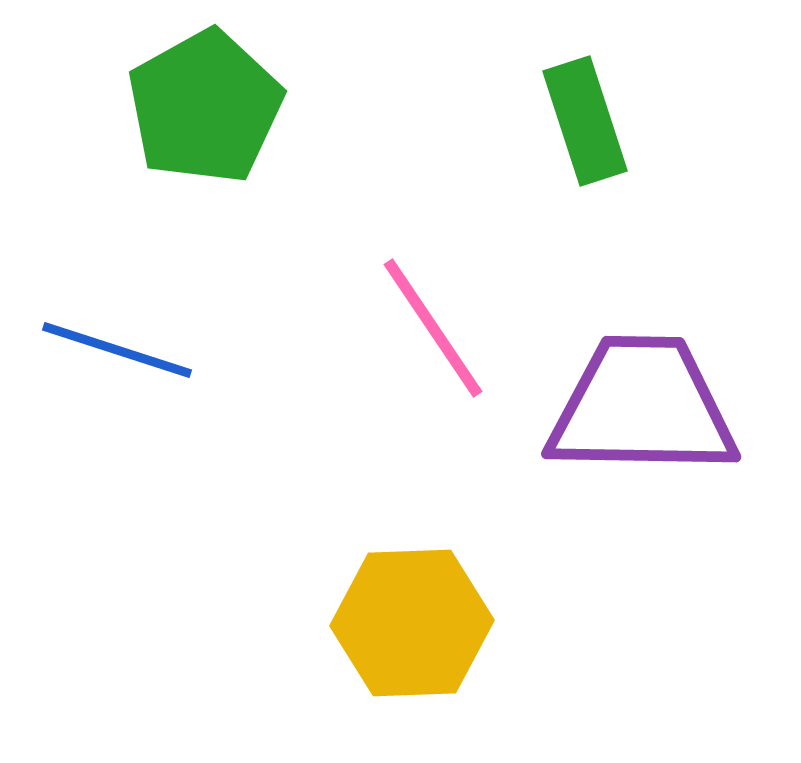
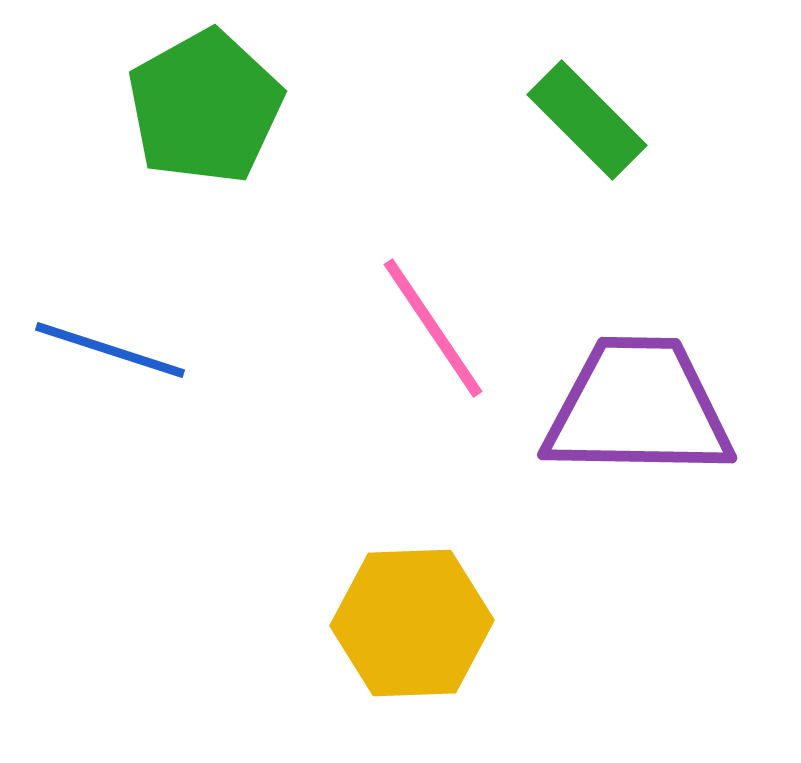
green rectangle: moved 2 px right, 1 px up; rotated 27 degrees counterclockwise
blue line: moved 7 px left
purple trapezoid: moved 4 px left, 1 px down
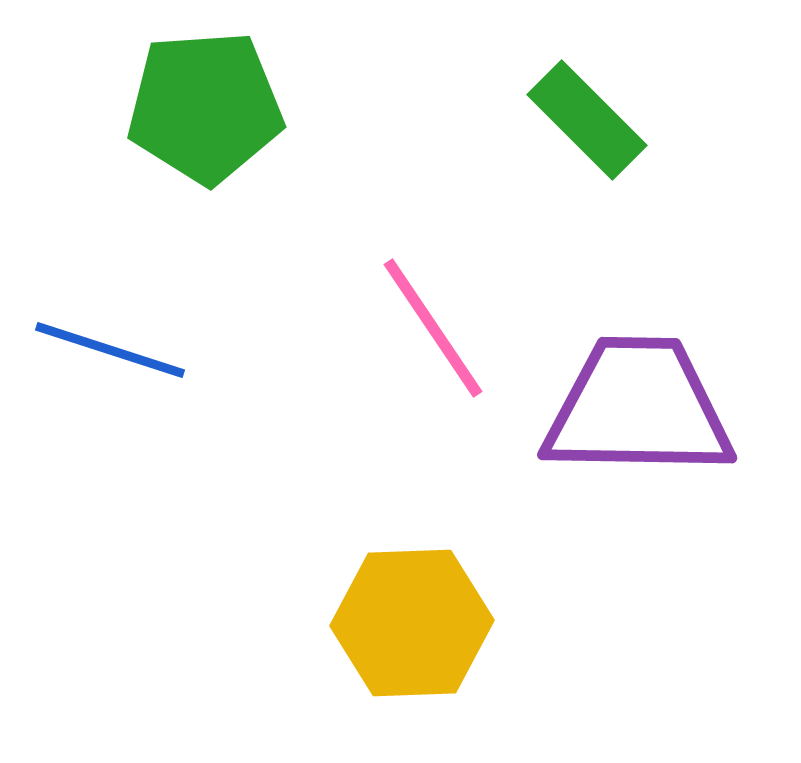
green pentagon: rotated 25 degrees clockwise
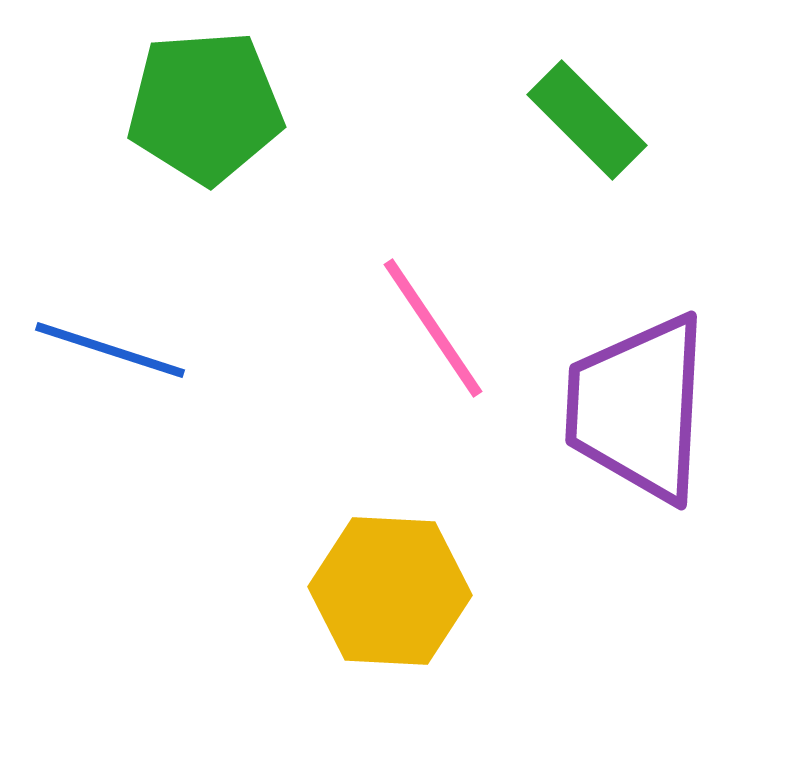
purple trapezoid: rotated 88 degrees counterclockwise
yellow hexagon: moved 22 px left, 32 px up; rotated 5 degrees clockwise
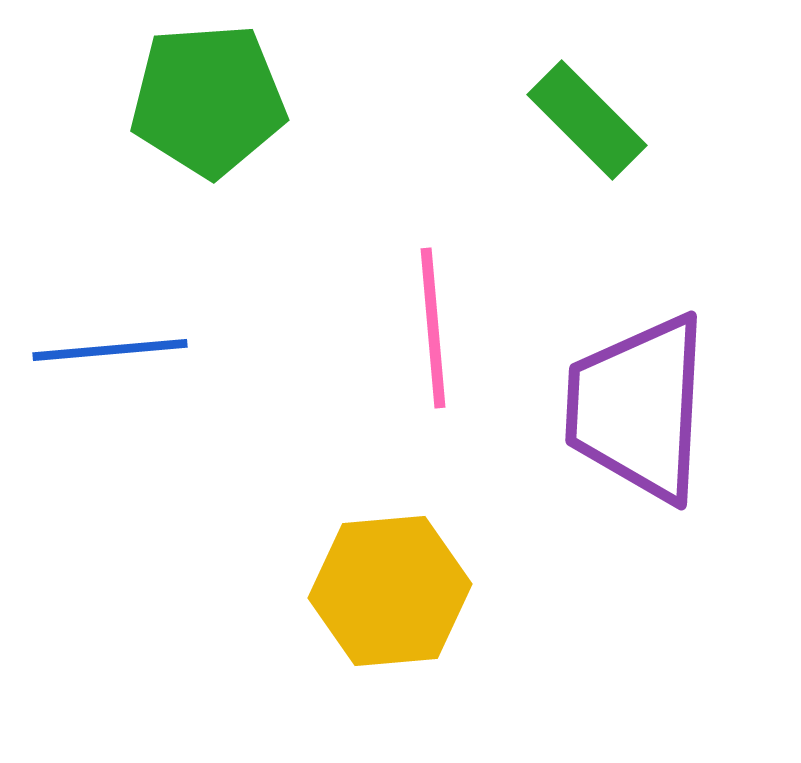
green pentagon: moved 3 px right, 7 px up
pink line: rotated 29 degrees clockwise
blue line: rotated 23 degrees counterclockwise
yellow hexagon: rotated 8 degrees counterclockwise
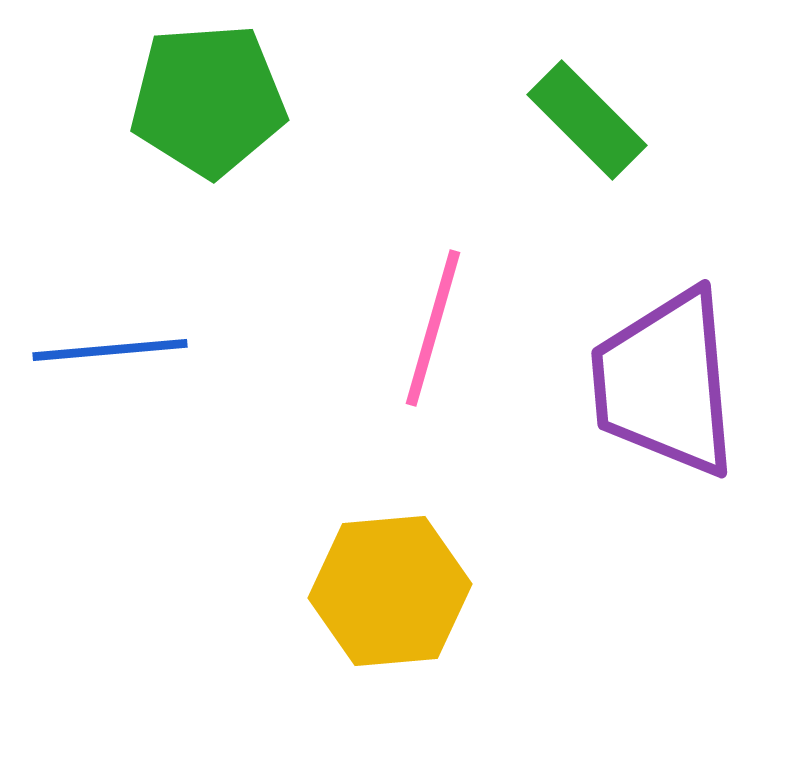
pink line: rotated 21 degrees clockwise
purple trapezoid: moved 27 px right, 25 px up; rotated 8 degrees counterclockwise
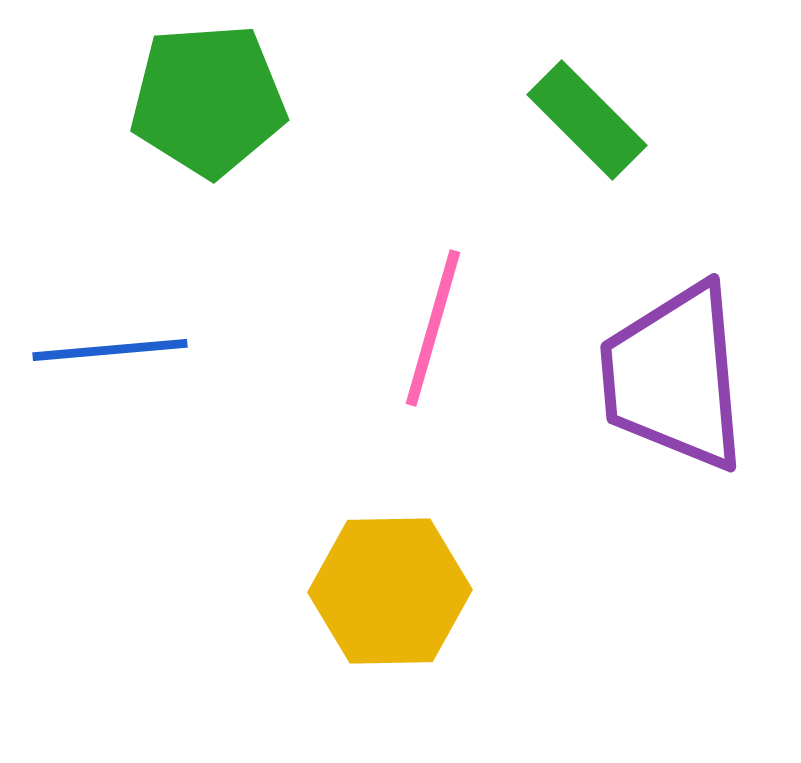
purple trapezoid: moved 9 px right, 6 px up
yellow hexagon: rotated 4 degrees clockwise
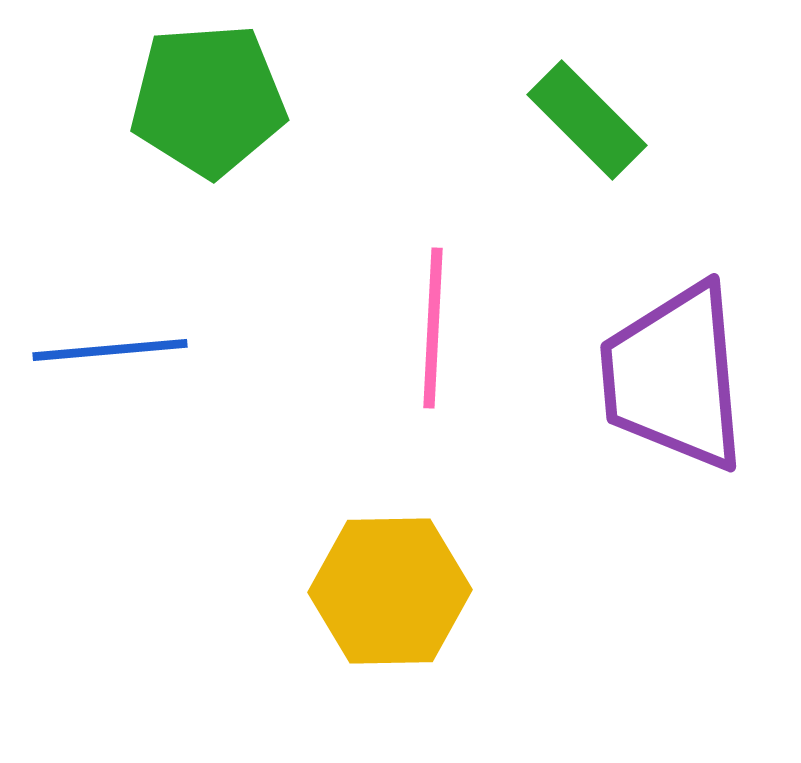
pink line: rotated 13 degrees counterclockwise
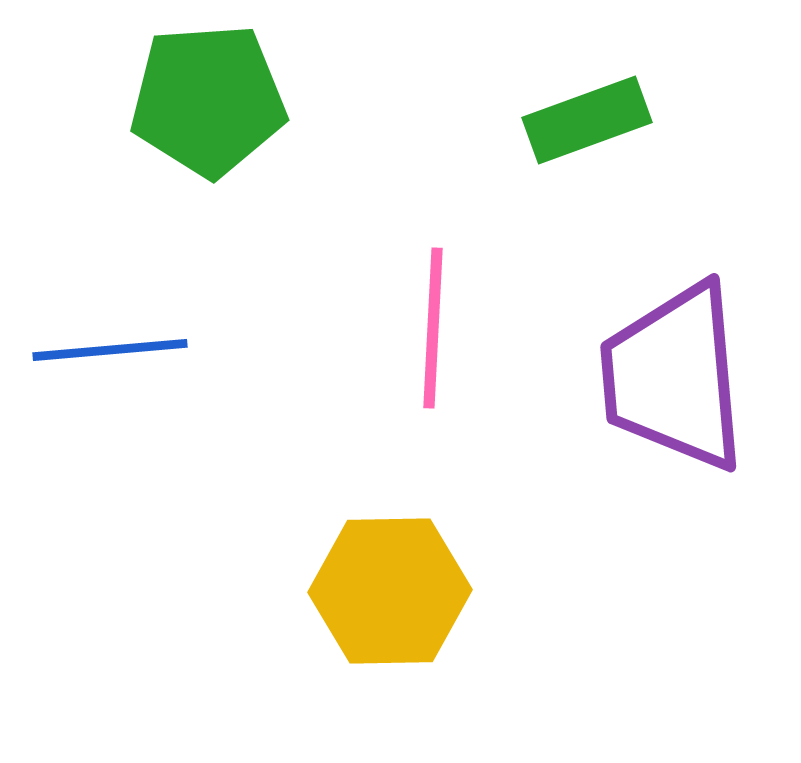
green rectangle: rotated 65 degrees counterclockwise
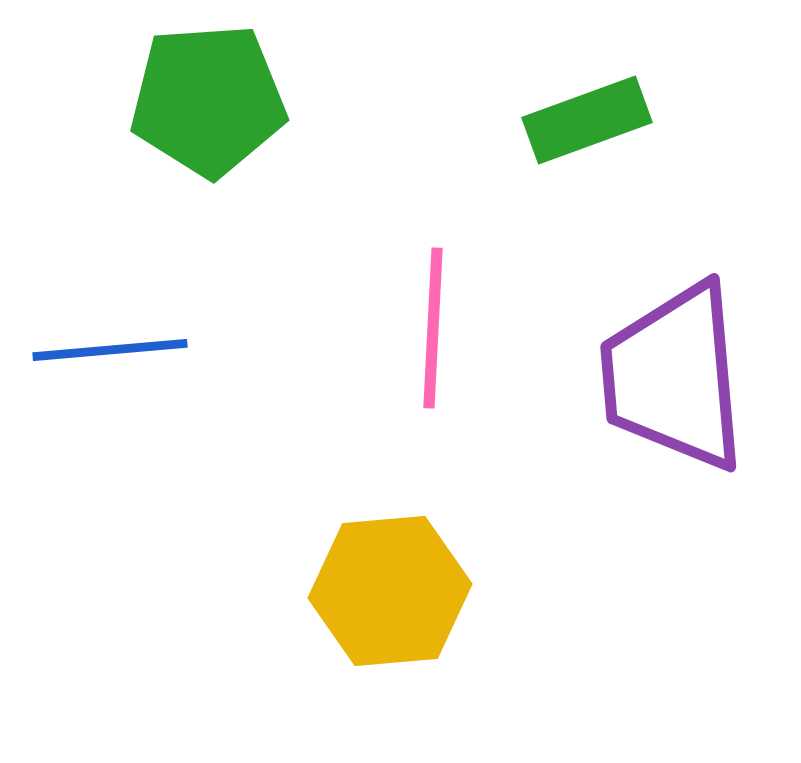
yellow hexagon: rotated 4 degrees counterclockwise
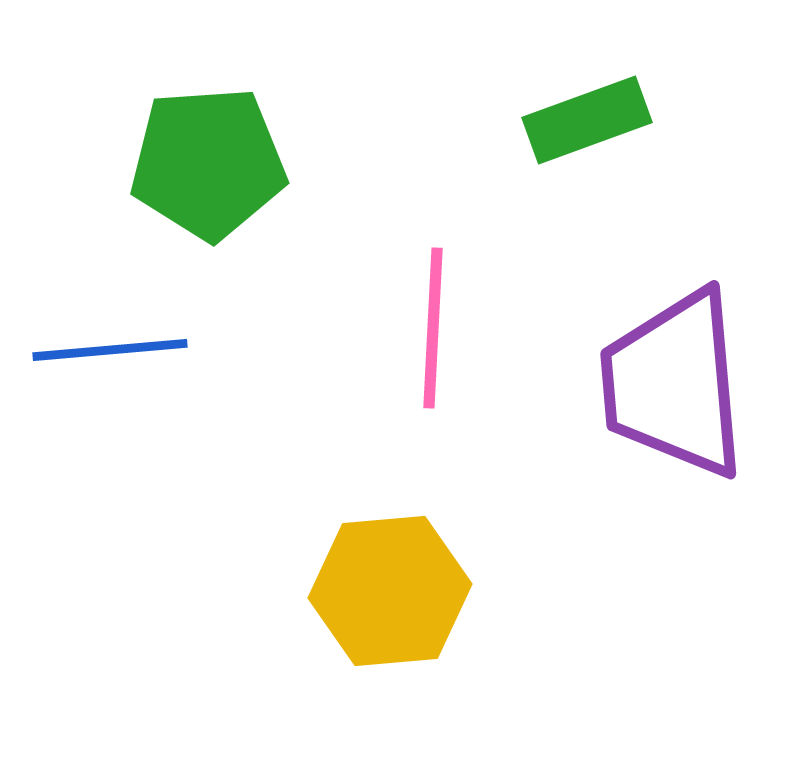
green pentagon: moved 63 px down
purple trapezoid: moved 7 px down
